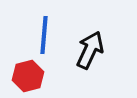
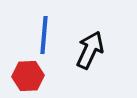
red hexagon: rotated 12 degrees clockwise
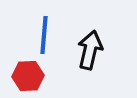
black arrow: rotated 12 degrees counterclockwise
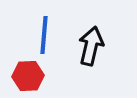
black arrow: moved 1 px right, 4 px up
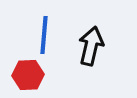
red hexagon: moved 1 px up
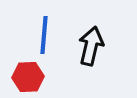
red hexagon: moved 2 px down
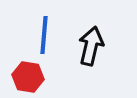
red hexagon: rotated 12 degrees clockwise
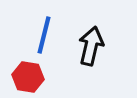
blue line: rotated 9 degrees clockwise
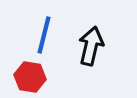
red hexagon: moved 2 px right
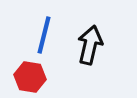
black arrow: moved 1 px left, 1 px up
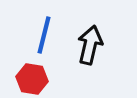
red hexagon: moved 2 px right, 2 px down
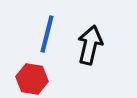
blue line: moved 3 px right, 1 px up
